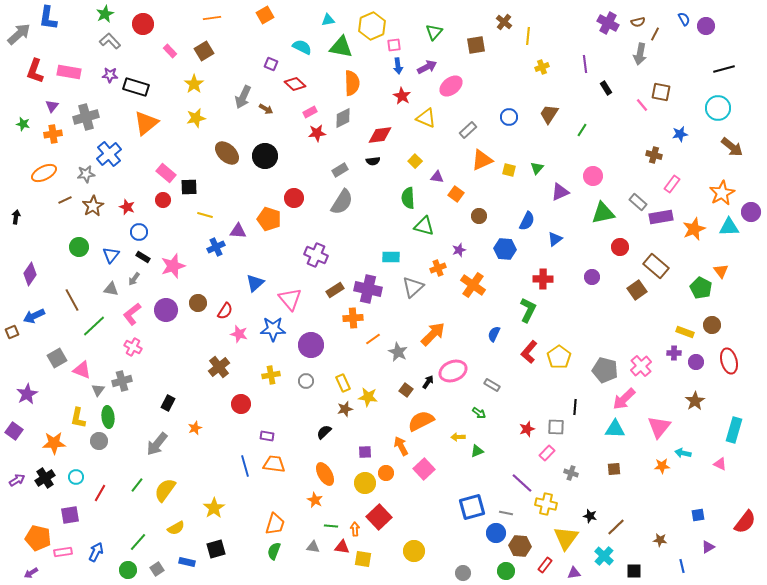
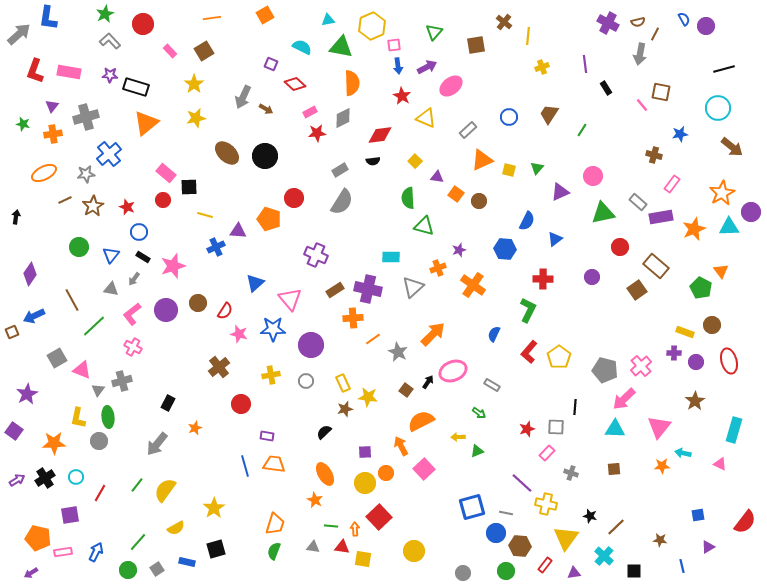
brown circle at (479, 216): moved 15 px up
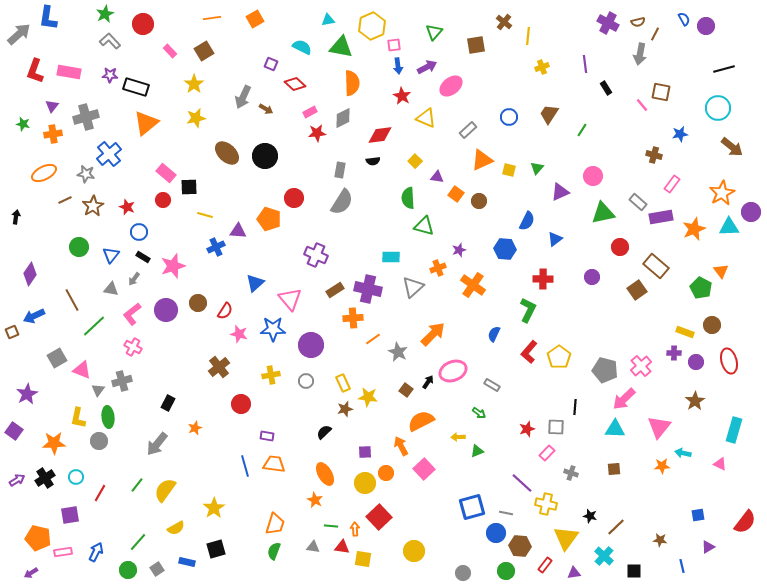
orange square at (265, 15): moved 10 px left, 4 px down
gray rectangle at (340, 170): rotated 49 degrees counterclockwise
gray star at (86, 174): rotated 18 degrees clockwise
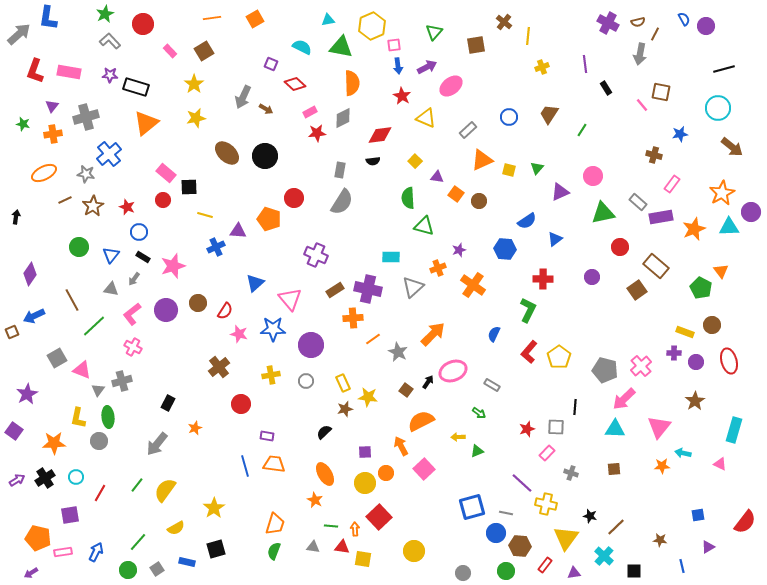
blue semicircle at (527, 221): rotated 30 degrees clockwise
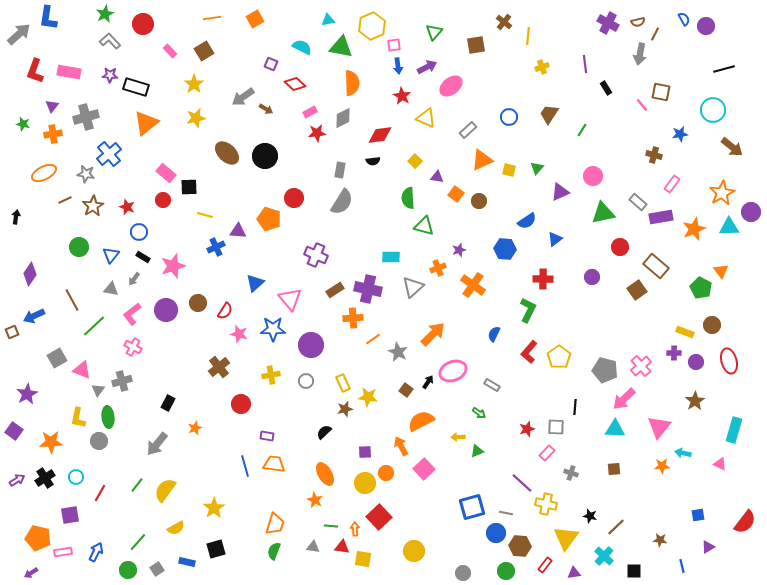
gray arrow at (243, 97): rotated 30 degrees clockwise
cyan circle at (718, 108): moved 5 px left, 2 px down
orange star at (54, 443): moved 3 px left, 1 px up
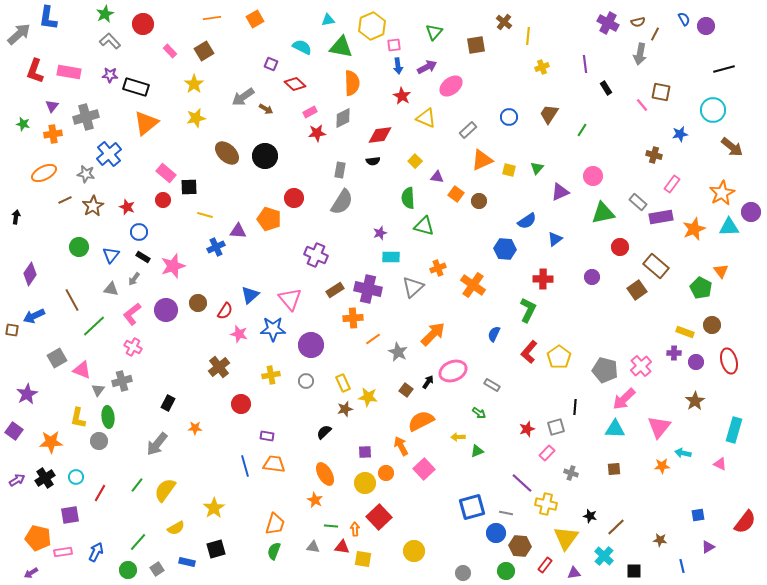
purple star at (459, 250): moved 79 px left, 17 px up
blue triangle at (255, 283): moved 5 px left, 12 px down
brown square at (12, 332): moved 2 px up; rotated 32 degrees clockwise
gray square at (556, 427): rotated 18 degrees counterclockwise
orange star at (195, 428): rotated 24 degrees clockwise
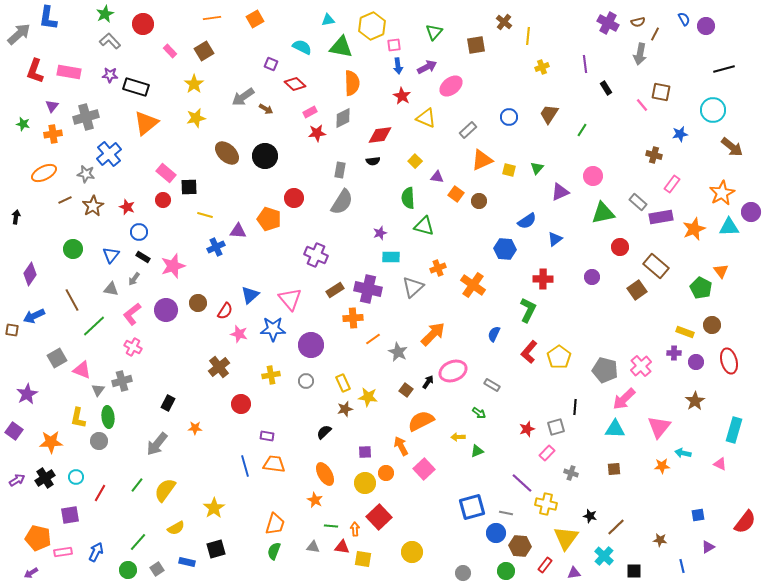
green circle at (79, 247): moved 6 px left, 2 px down
yellow circle at (414, 551): moved 2 px left, 1 px down
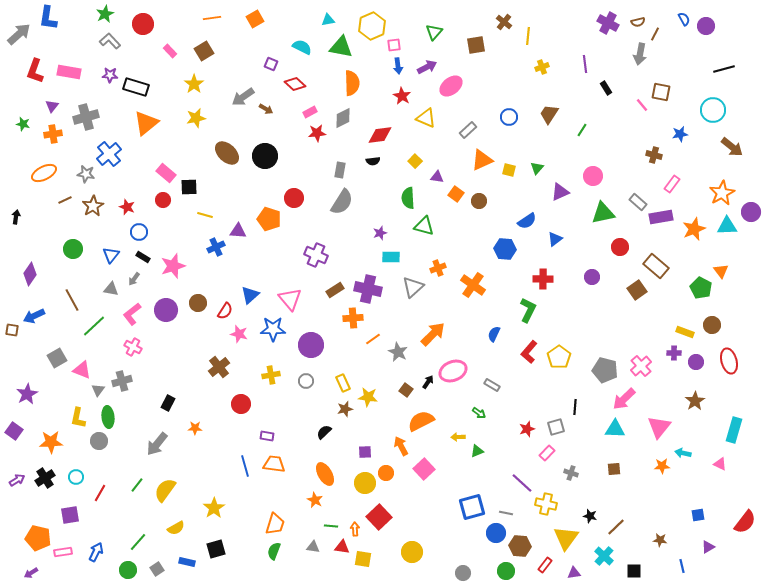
cyan triangle at (729, 227): moved 2 px left, 1 px up
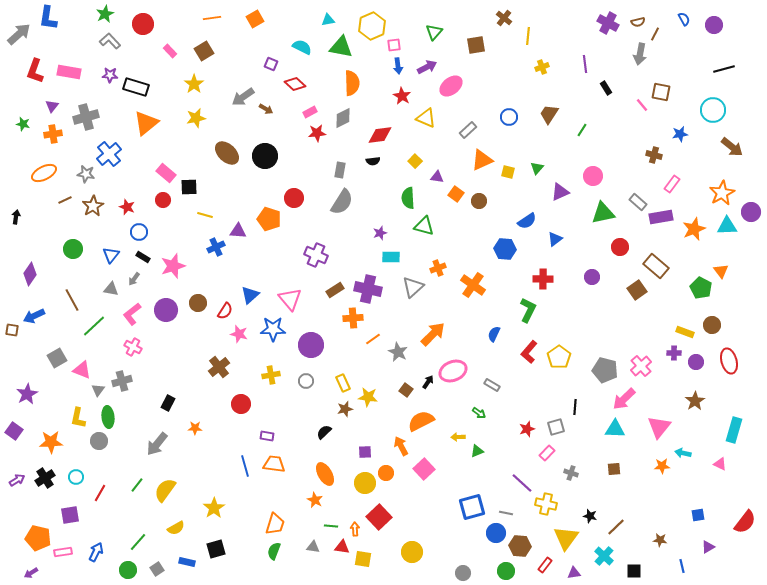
brown cross at (504, 22): moved 4 px up
purple circle at (706, 26): moved 8 px right, 1 px up
yellow square at (509, 170): moved 1 px left, 2 px down
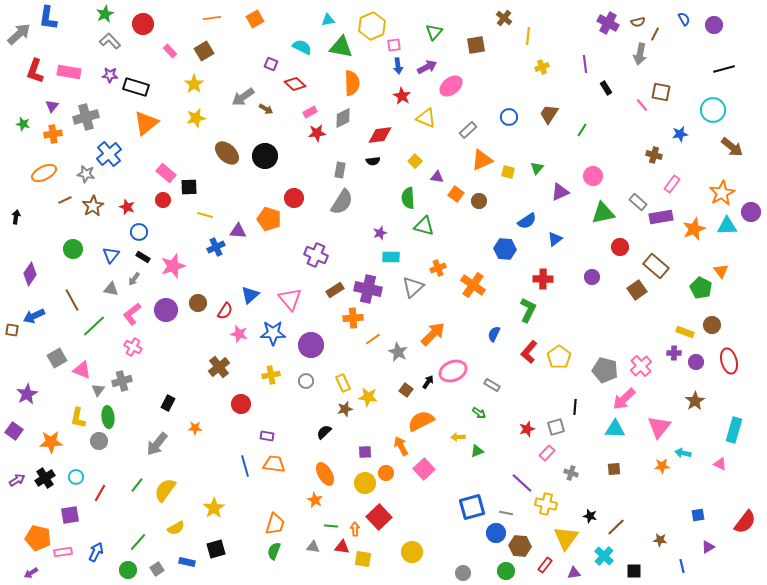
blue star at (273, 329): moved 4 px down
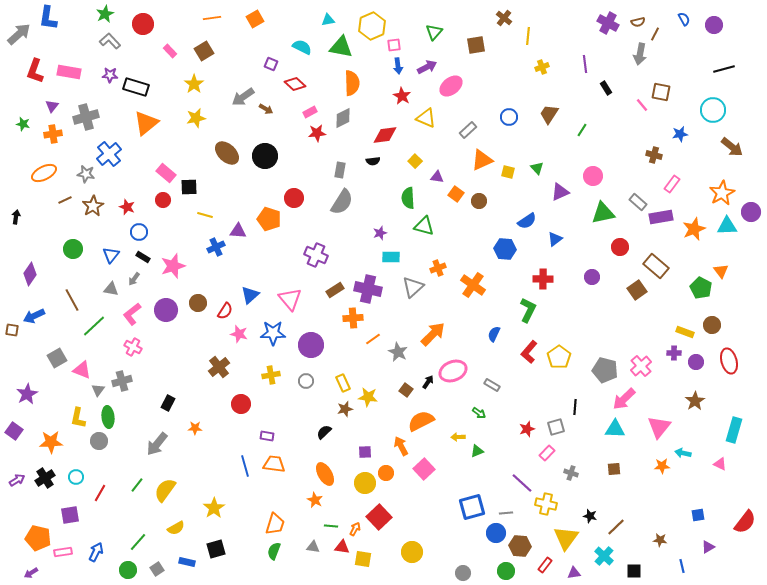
red diamond at (380, 135): moved 5 px right
green triangle at (537, 168): rotated 24 degrees counterclockwise
gray line at (506, 513): rotated 16 degrees counterclockwise
orange arrow at (355, 529): rotated 32 degrees clockwise
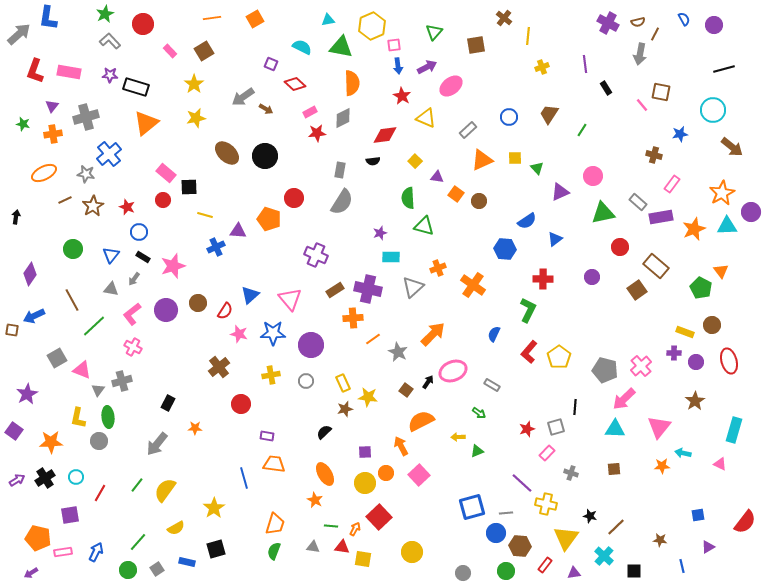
yellow square at (508, 172): moved 7 px right, 14 px up; rotated 16 degrees counterclockwise
blue line at (245, 466): moved 1 px left, 12 px down
pink square at (424, 469): moved 5 px left, 6 px down
